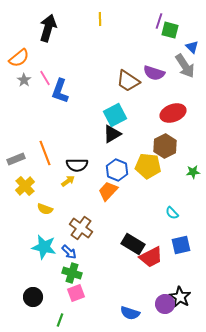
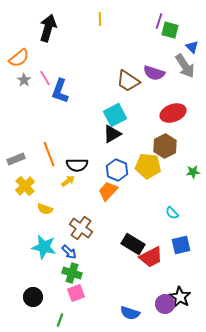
orange line: moved 4 px right, 1 px down
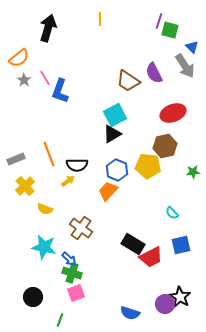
purple semicircle: rotated 45 degrees clockwise
brown hexagon: rotated 15 degrees clockwise
blue arrow: moved 7 px down
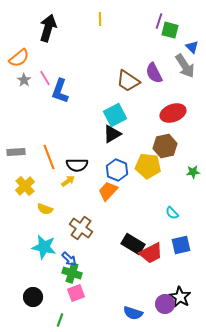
orange line: moved 3 px down
gray rectangle: moved 7 px up; rotated 18 degrees clockwise
red trapezoid: moved 4 px up
blue semicircle: moved 3 px right
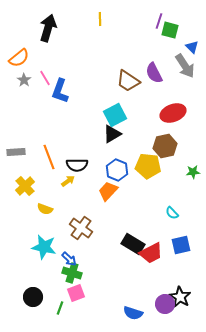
green line: moved 12 px up
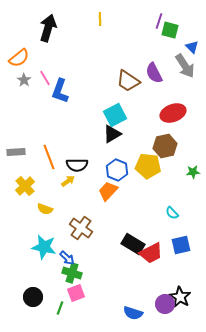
blue arrow: moved 2 px left, 1 px up
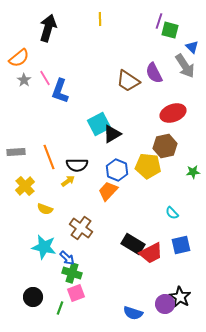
cyan square: moved 16 px left, 9 px down
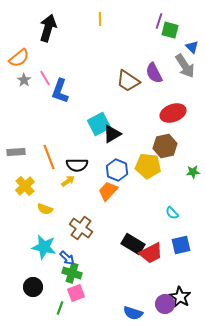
black circle: moved 10 px up
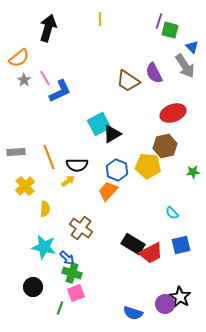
blue L-shape: rotated 135 degrees counterclockwise
yellow semicircle: rotated 105 degrees counterclockwise
